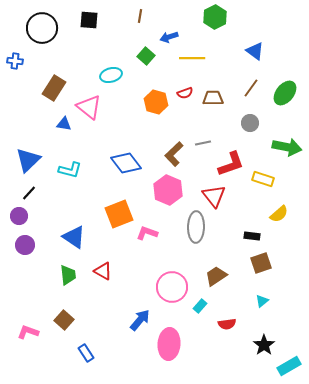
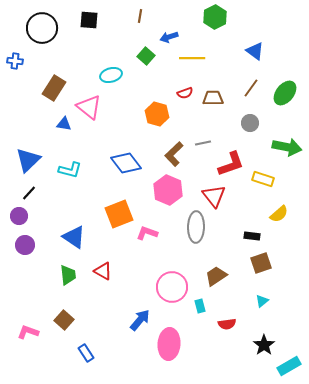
orange hexagon at (156, 102): moved 1 px right, 12 px down
cyan rectangle at (200, 306): rotated 56 degrees counterclockwise
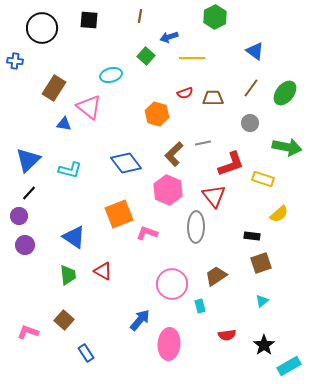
pink circle at (172, 287): moved 3 px up
red semicircle at (227, 324): moved 11 px down
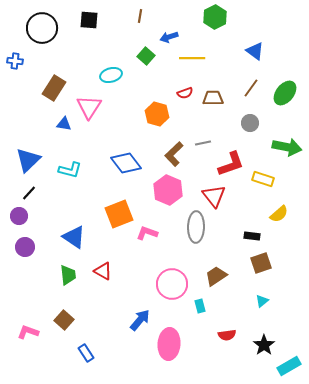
pink triangle at (89, 107): rotated 24 degrees clockwise
purple circle at (25, 245): moved 2 px down
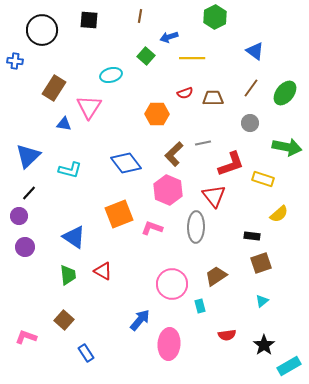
black circle at (42, 28): moved 2 px down
orange hexagon at (157, 114): rotated 15 degrees counterclockwise
blue triangle at (28, 160): moved 4 px up
pink L-shape at (147, 233): moved 5 px right, 5 px up
pink L-shape at (28, 332): moved 2 px left, 5 px down
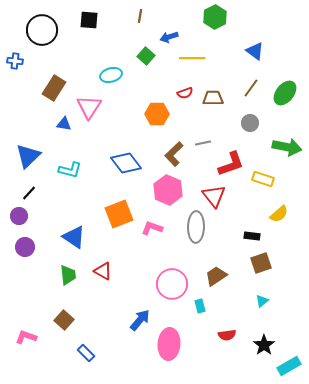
blue rectangle at (86, 353): rotated 12 degrees counterclockwise
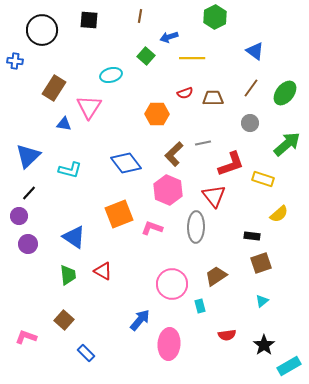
green arrow at (287, 147): moved 3 px up; rotated 52 degrees counterclockwise
purple circle at (25, 247): moved 3 px right, 3 px up
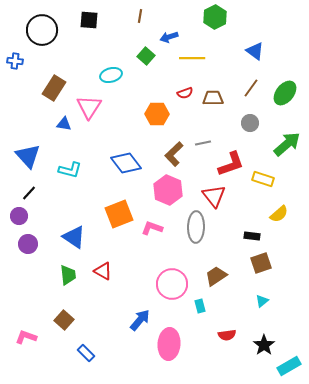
blue triangle at (28, 156): rotated 28 degrees counterclockwise
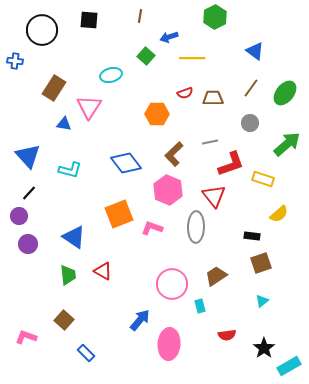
gray line at (203, 143): moved 7 px right, 1 px up
black star at (264, 345): moved 3 px down
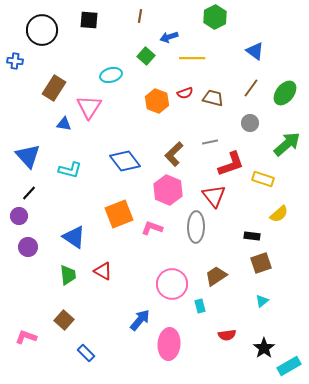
brown trapezoid at (213, 98): rotated 15 degrees clockwise
orange hexagon at (157, 114): moved 13 px up; rotated 20 degrees clockwise
blue diamond at (126, 163): moved 1 px left, 2 px up
purple circle at (28, 244): moved 3 px down
